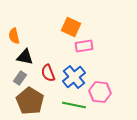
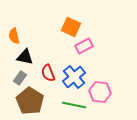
pink rectangle: rotated 18 degrees counterclockwise
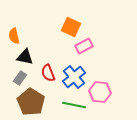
brown pentagon: moved 1 px right, 1 px down
